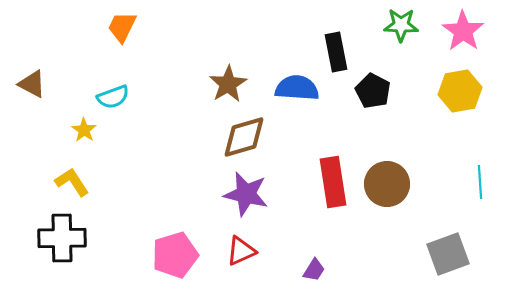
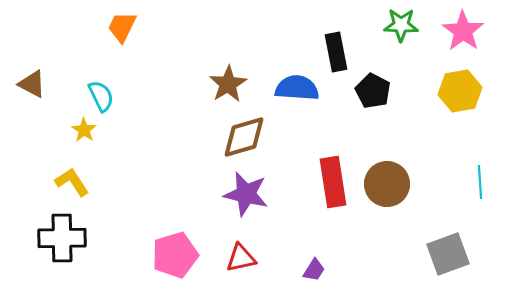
cyan semicircle: moved 12 px left, 1 px up; rotated 96 degrees counterclockwise
red triangle: moved 7 px down; rotated 12 degrees clockwise
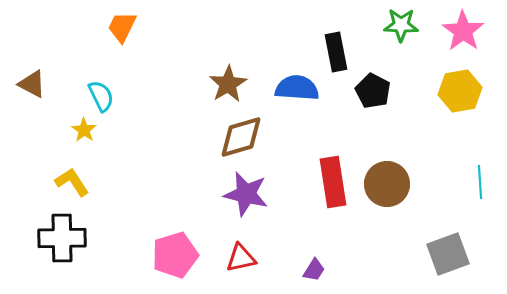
brown diamond: moved 3 px left
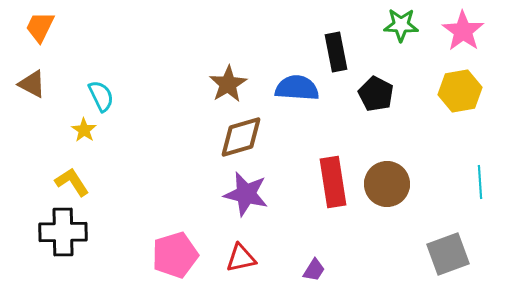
orange trapezoid: moved 82 px left
black pentagon: moved 3 px right, 3 px down
black cross: moved 1 px right, 6 px up
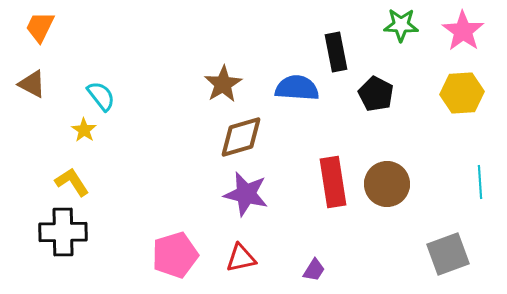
brown star: moved 5 px left
yellow hexagon: moved 2 px right, 2 px down; rotated 6 degrees clockwise
cyan semicircle: rotated 12 degrees counterclockwise
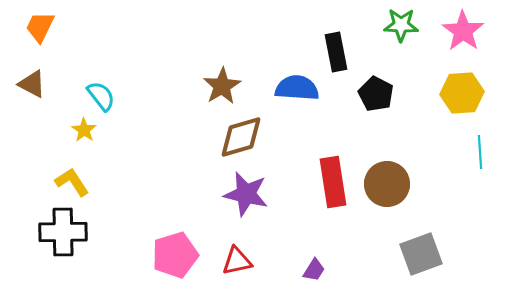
brown star: moved 1 px left, 2 px down
cyan line: moved 30 px up
gray square: moved 27 px left
red triangle: moved 4 px left, 3 px down
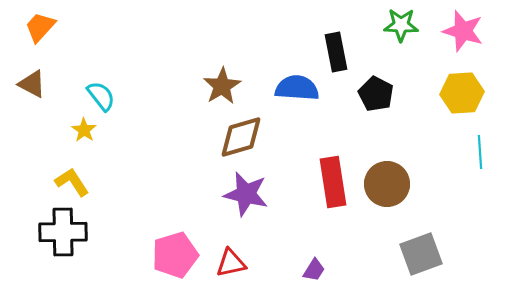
orange trapezoid: rotated 16 degrees clockwise
pink star: rotated 18 degrees counterclockwise
red triangle: moved 6 px left, 2 px down
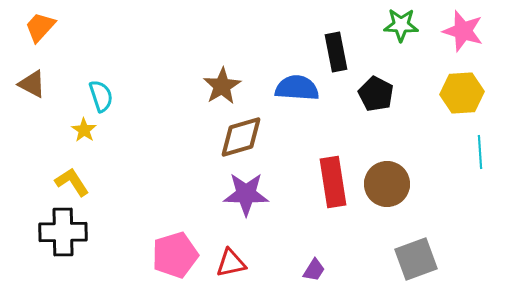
cyan semicircle: rotated 20 degrees clockwise
purple star: rotated 12 degrees counterclockwise
gray square: moved 5 px left, 5 px down
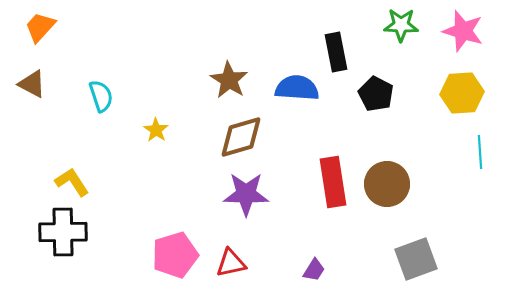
brown star: moved 7 px right, 6 px up; rotated 9 degrees counterclockwise
yellow star: moved 72 px right
